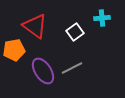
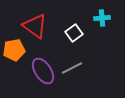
white square: moved 1 px left, 1 px down
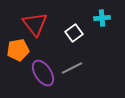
red triangle: moved 2 px up; rotated 16 degrees clockwise
orange pentagon: moved 4 px right
purple ellipse: moved 2 px down
